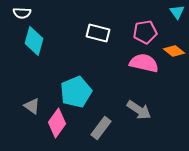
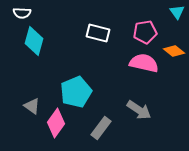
pink diamond: moved 1 px left
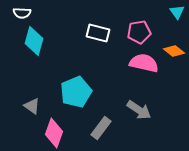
pink pentagon: moved 6 px left
pink diamond: moved 2 px left, 10 px down; rotated 16 degrees counterclockwise
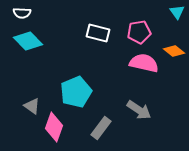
cyan diamond: moved 6 px left; rotated 60 degrees counterclockwise
pink diamond: moved 6 px up
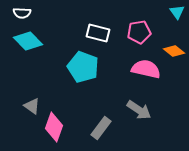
pink semicircle: moved 2 px right, 6 px down
cyan pentagon: moved 7 px right, 25 px up; rotated 28 degrees counterclockwise
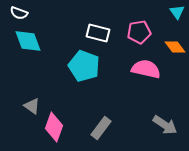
white semicircle: moved 3 px left; rotated 18 degrees clockwise
cyan diamond: rotated 24 degrees clockwise
orange diamond: moved 1 px right, 4 px up; rotated 15 degrees clockwise
cyan pentagon: moved 1 px right, 1 px up
gray arrow: moved 26 px right, 15 px down
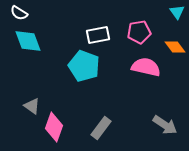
white semicircle: rotated 12 degrees clockwise
white rectangle: moved 2 px down; rotated 25 degrees counterclockwise
pink semicircle: moved 2 px up
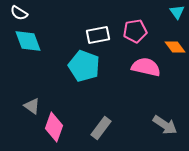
pink pentagon: moved 4 px left, 1 px up
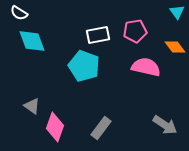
cyan diamond: moved 4 px right
pink diamond: moved 1 px right
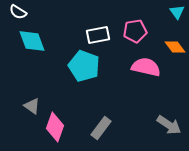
white semicircle: moved 1 px left, 1 px up
gray arrow: moved 4 px right
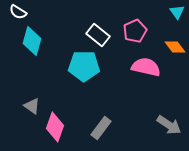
pink pentagon: rotated 15 degrees counterclockwise
white rectangle: rotated 50 degrees clockwise
cyan diamond: rotated 36 degrees clockwise
cyan pentagon: rotated 20 degrees counterclockwise
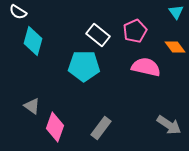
cyan triangle: moved 1 px left
cyan diamond: moved 1 px right
